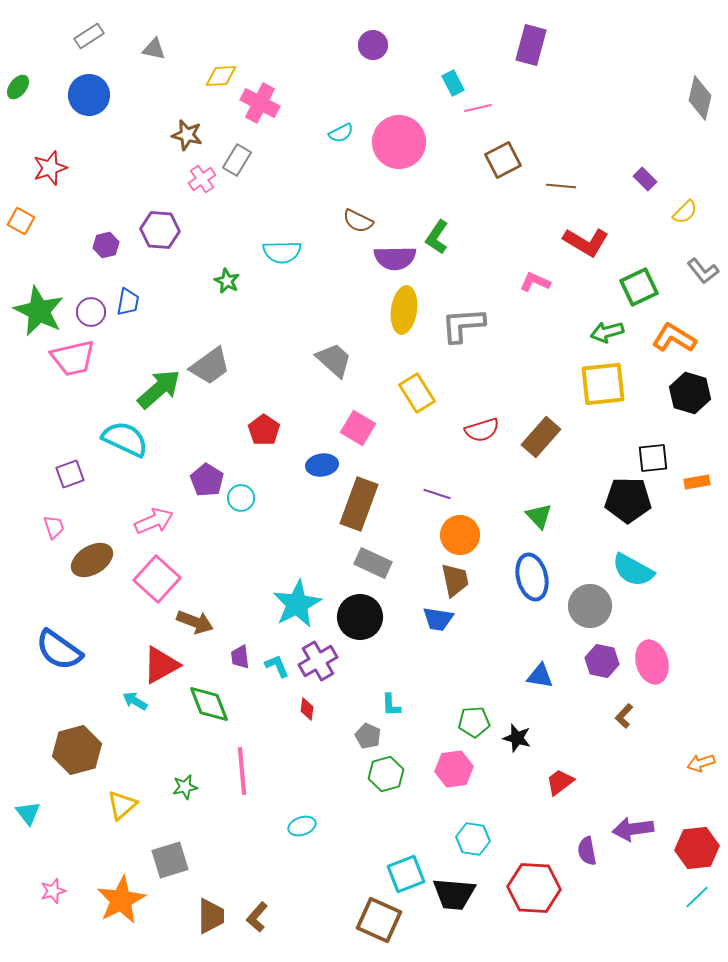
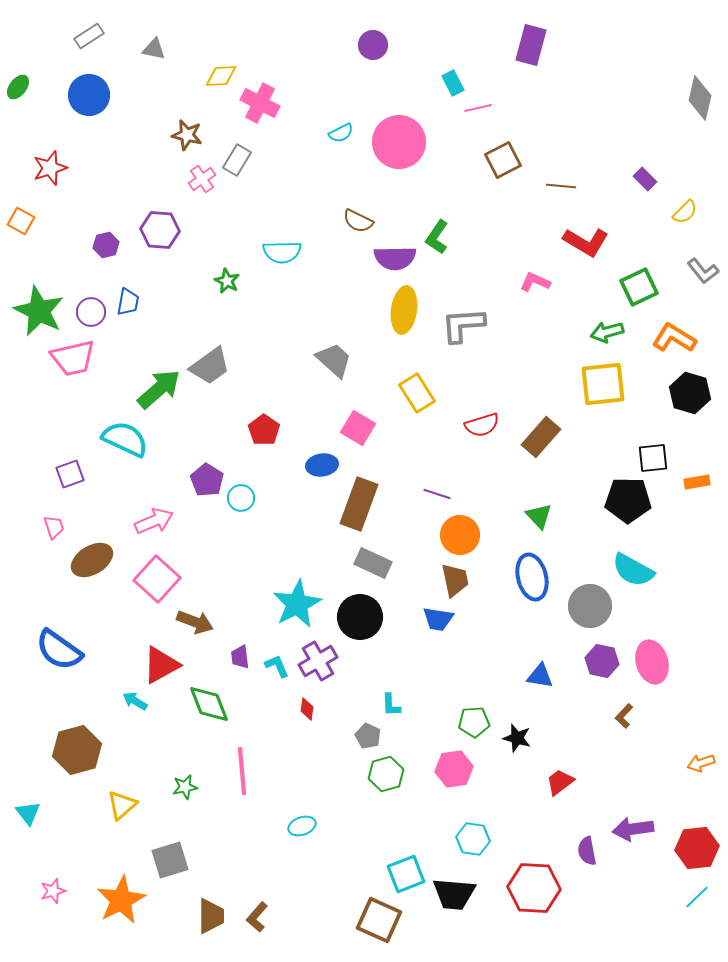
red semicircle at (482, 430): moved 5 px up
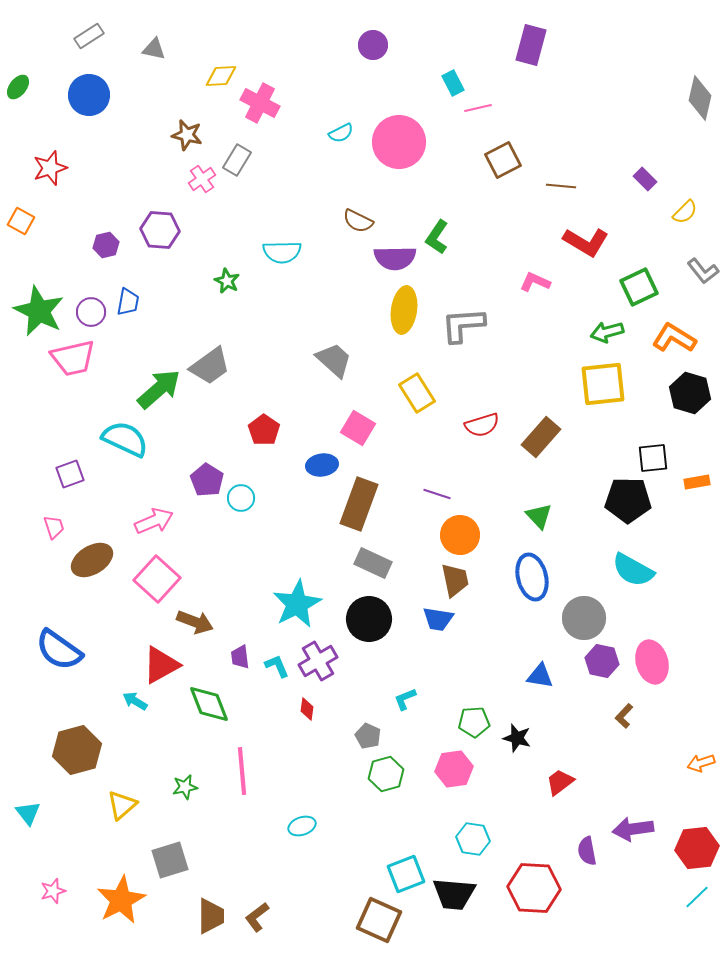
gray circle at (590, 606): moved 6 px left, 12 px down
black circle at (360, 617): moved 9 px right, 2 px down
cyan L-shape at (391, 705): moved 14 px right, 6 px up; rotated 70 degrees clockwise
brown L-shape at (257, 917): rotated 12 degrees clockwise
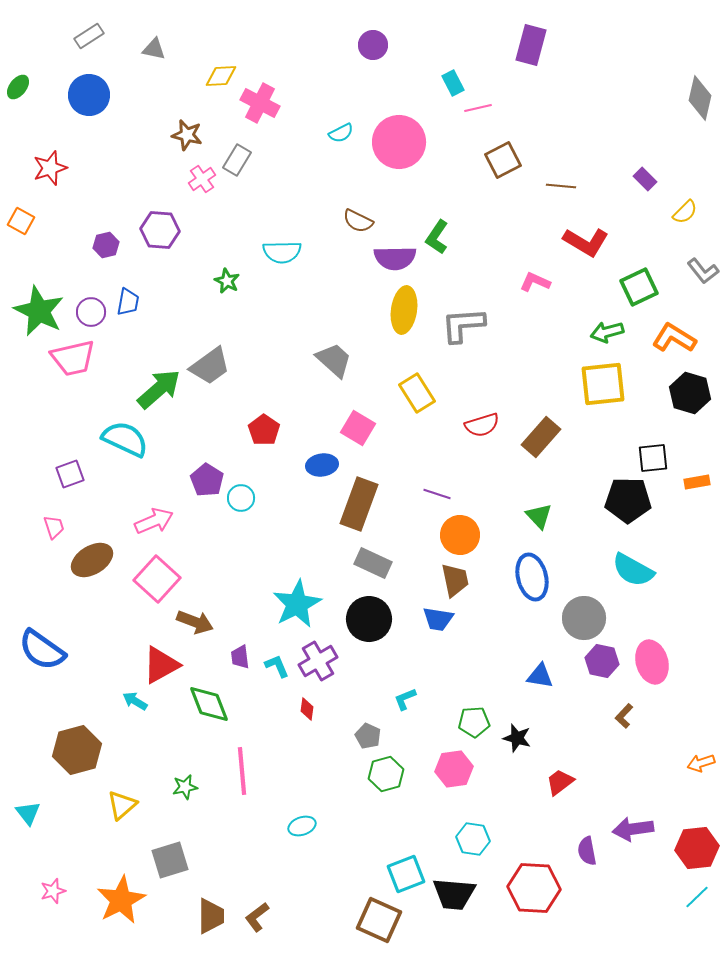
blue semicircle at (59, 650): moved 17 px left
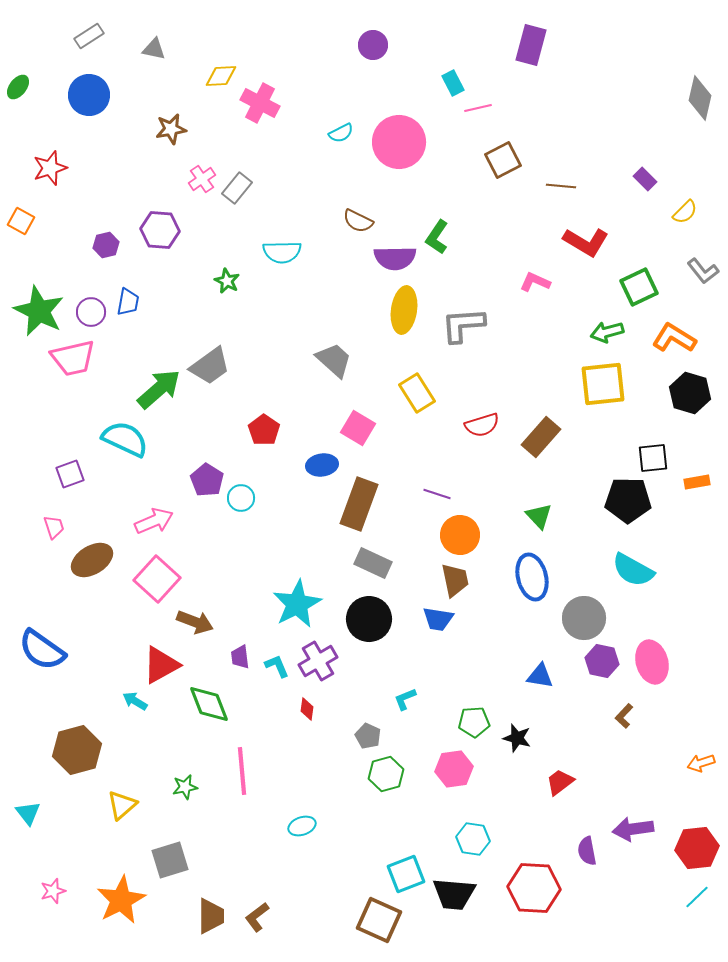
brown star at (187, 135): moved 16 px left, 6 px up; rotated 24 degrees counterclockwise
gray rectangle at (237, 160): moved 28 px down; rotated 8 degrees clockwise
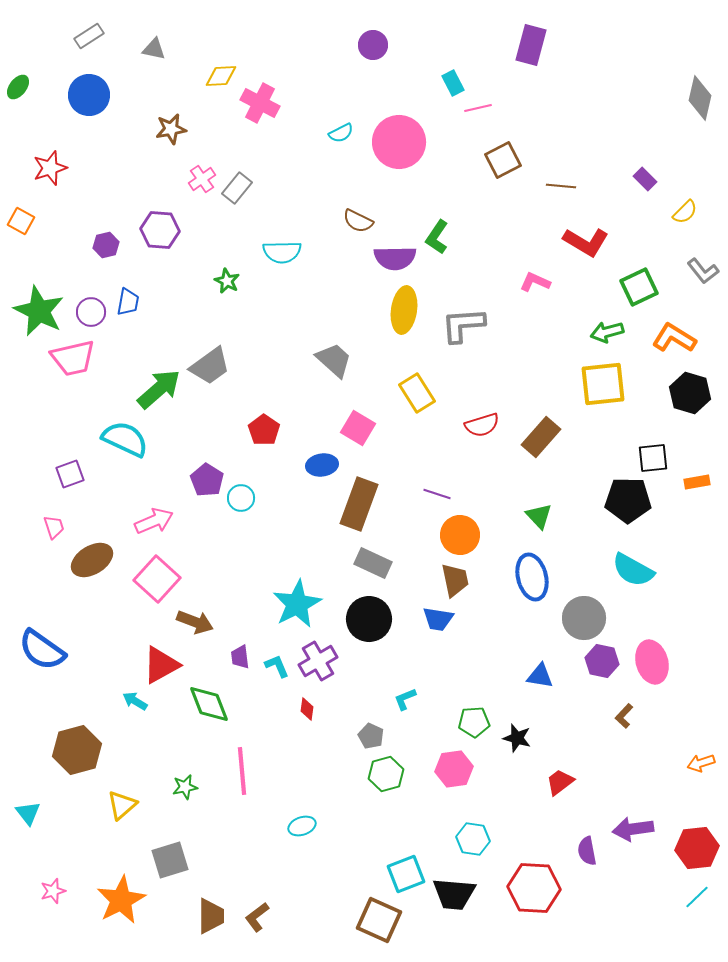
gray pentagon at (368, 736): moved 3 px right
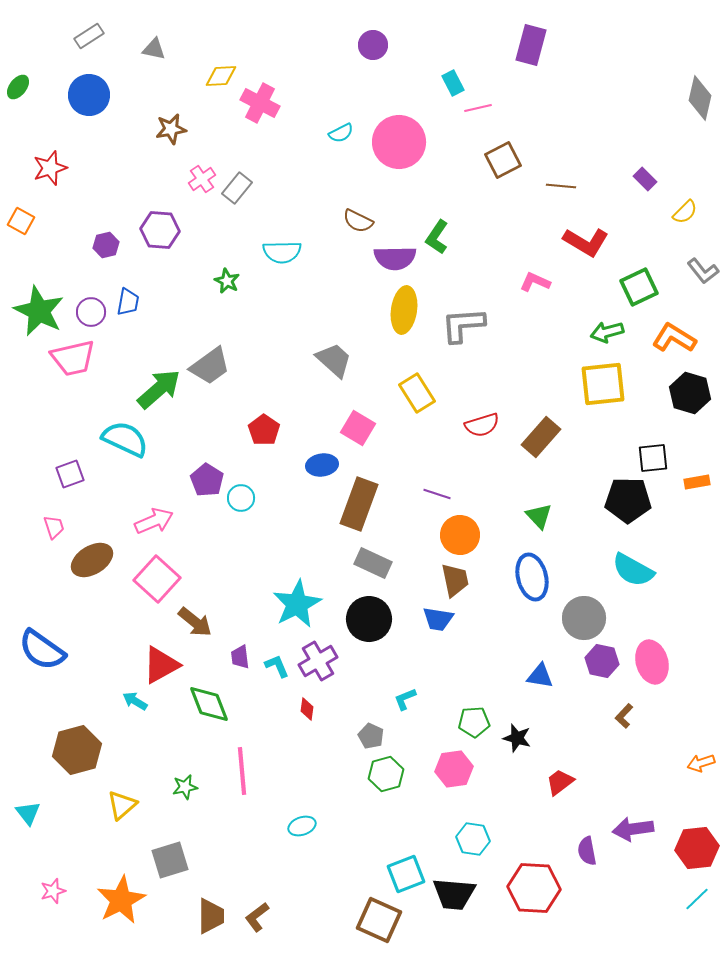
brown arrow at (195, 622): rotated 18 degrees clockwise
cyan line at (697, 897): moved 2 px down
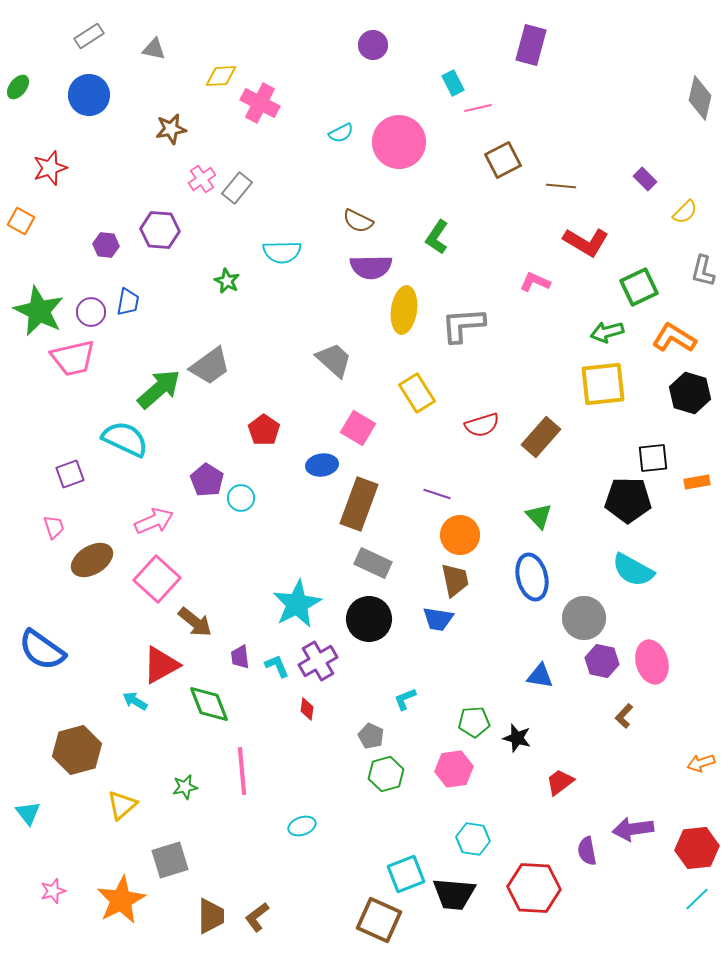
purple hexagon at (106, 245): rotated 20 degrees clockwise
purple semicircle at (395, 258): moved 24 px left, 9 px down
gray L-shape at (703, 271): rotated 52 degrees clockwise
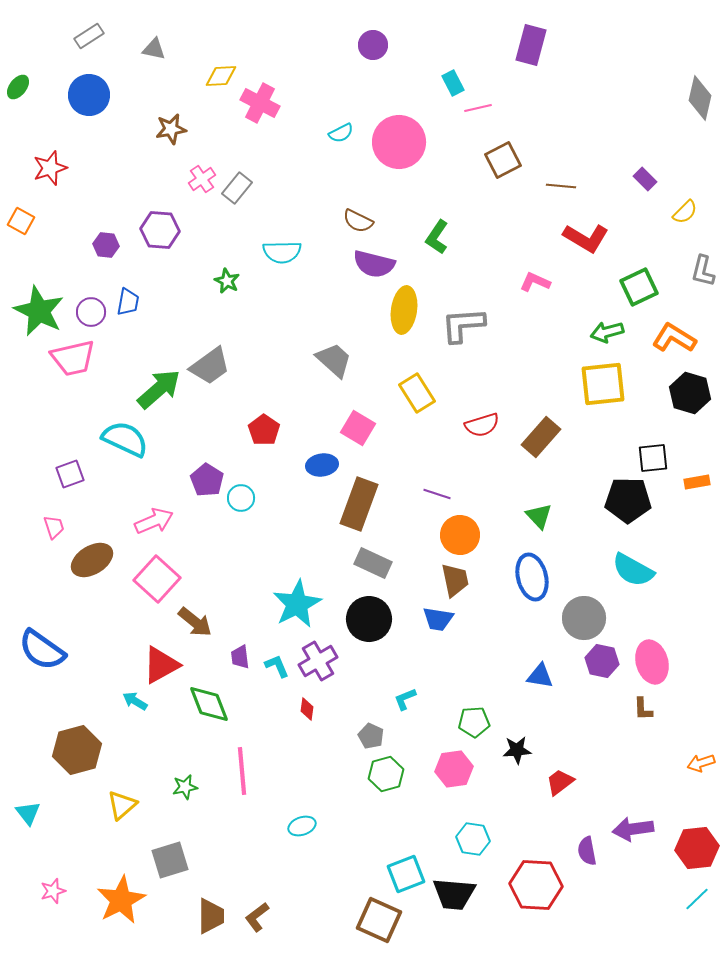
red L-shape at (586, 242): moved 4 px up
purple semicircle at (371, 267): moved 3 px right, 3 px up; rotated 15 degrees clockwise
brown L-shape at (624, 716): moved 19 px right, 7 px up; rotated 45 degrees counterclockwise
black star at (517, 738): moved 12 px down; rotated 20 degrees counterclockwise
red hexagon at (534, 888): moved 2 px right, 3 px up
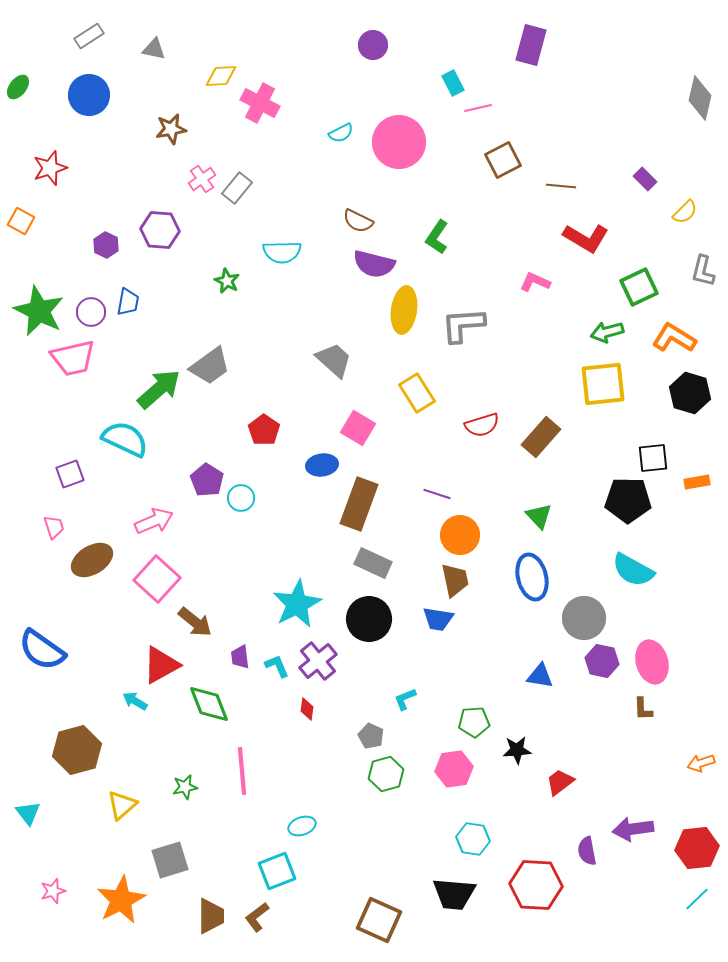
purple hexagon at (106, 245): rotated 20 degrees clockwise
purple cross at (318, 661): rotated 9 degrees counterclockwise
cyan square at (406, 874): moved 129 px left, 3 px up
